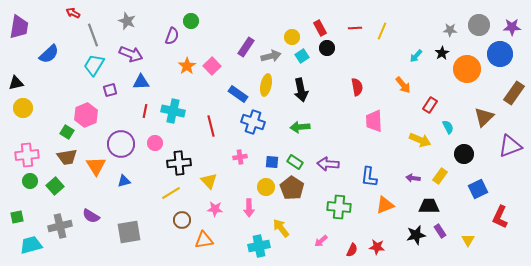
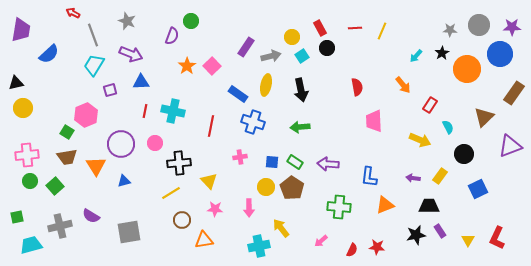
purple trapezoid at (19, 27): moved 2 px right, 3 px down
red line at (211, 126): rotated 25 degrees clockwise
red L-shape at (500, 217): moved 3 px left, 21 px down
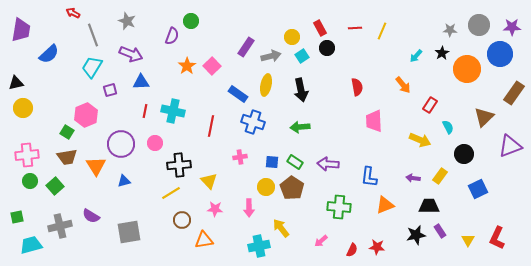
cyan trapezoid at (94, 65): moved 2 px left, 2 px down
black cross at (179, 163): moved 2 px down
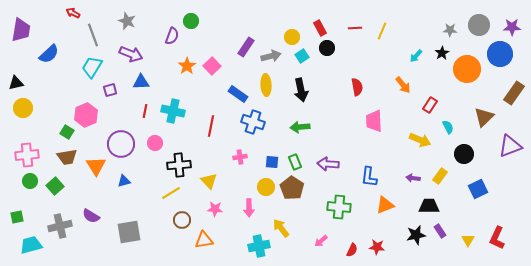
yellow ellipse at (266, 85): rotated 15 degrees counterclockwise
green rectangle at (295, 162): rotated 35 degrees clockwise
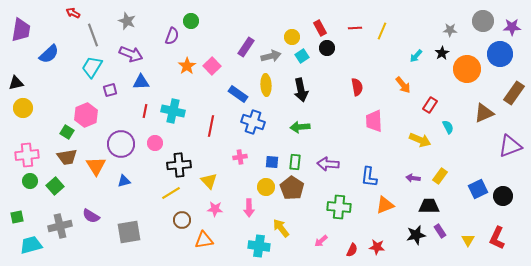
gray circle at (479, 25): moved 4 px right, 4 px up
brown triangle at (484, 117): moved 4 px up; rotated 20 degrees clockwise
black circle at (464, 154): moved 39 px right, 42 px down
green rectangle at (295, 162): rotated 28 degrees clockwise
cyan cross at (259, 246): rotated 20 degrees clockwise
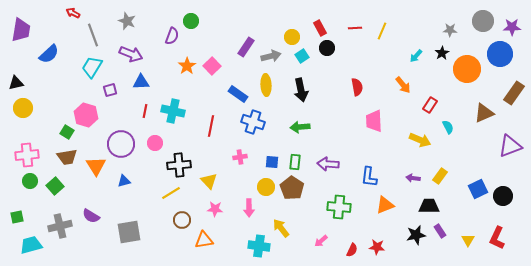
pink hexagon at (86, 115): rotated 20 degrees counterclockwise
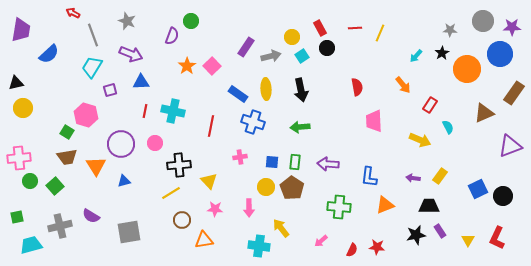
yellow line at (382, 31): moved 2 px left, 2 px down
yellow ellipse at (266, 85): moved 4 px down
pink cross at (27, 155): moved 8 px left, 3 px down
